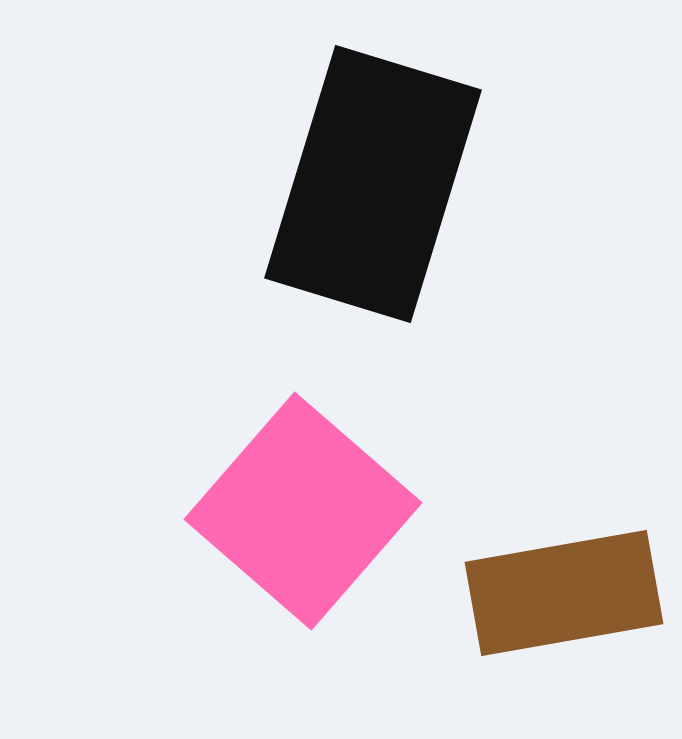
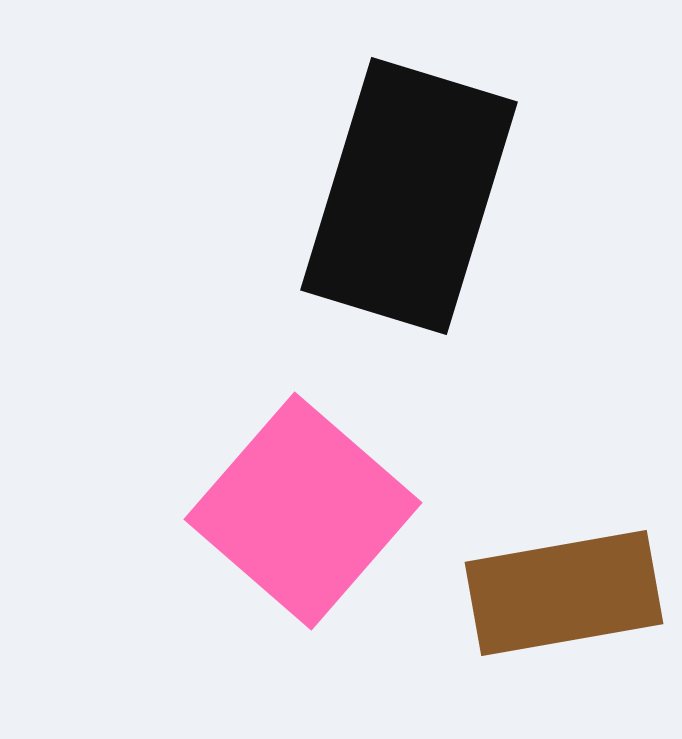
black rectangle: moved 36 px right, 12 px down
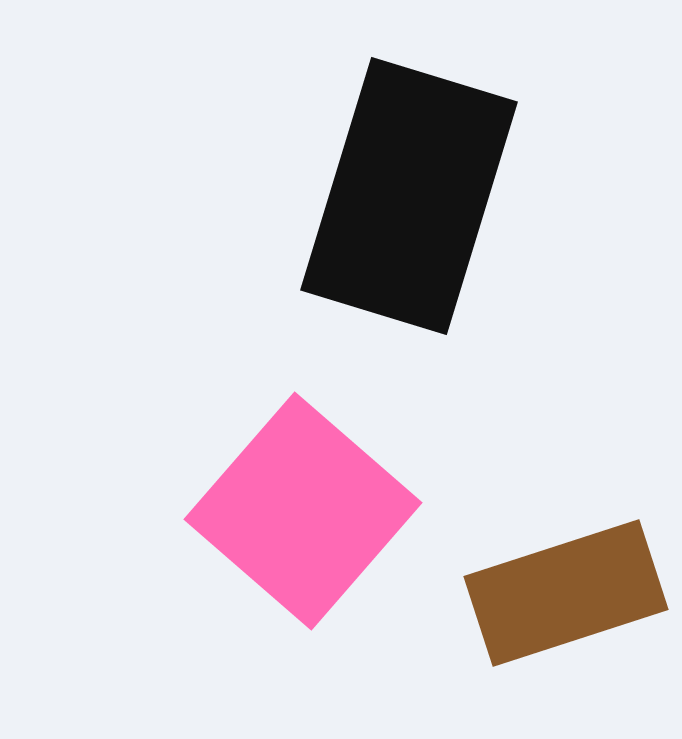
brown rectangle: moved 2 px right; rotated 8 degrees counterclockwise
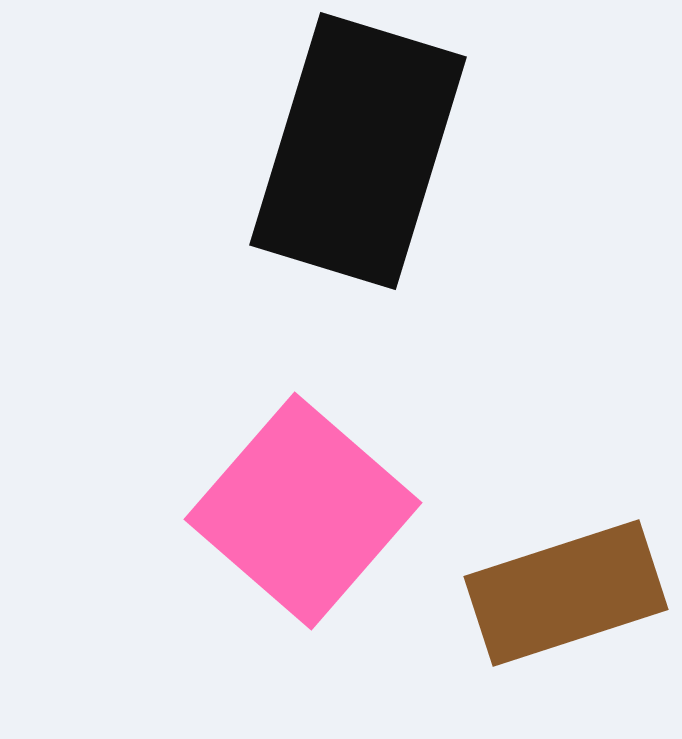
black rectangle: moved 51 px left, 45 px up
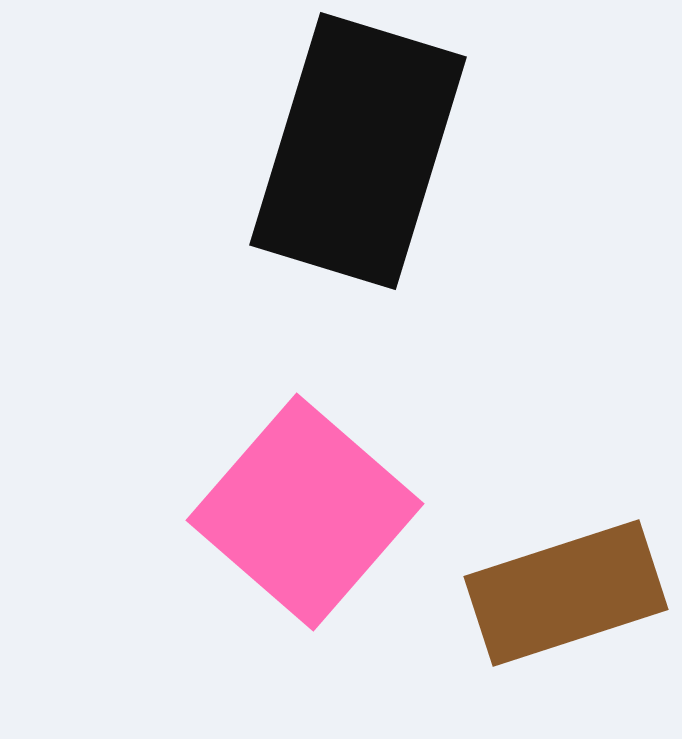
pink square: moved 2 px right, 1 px down
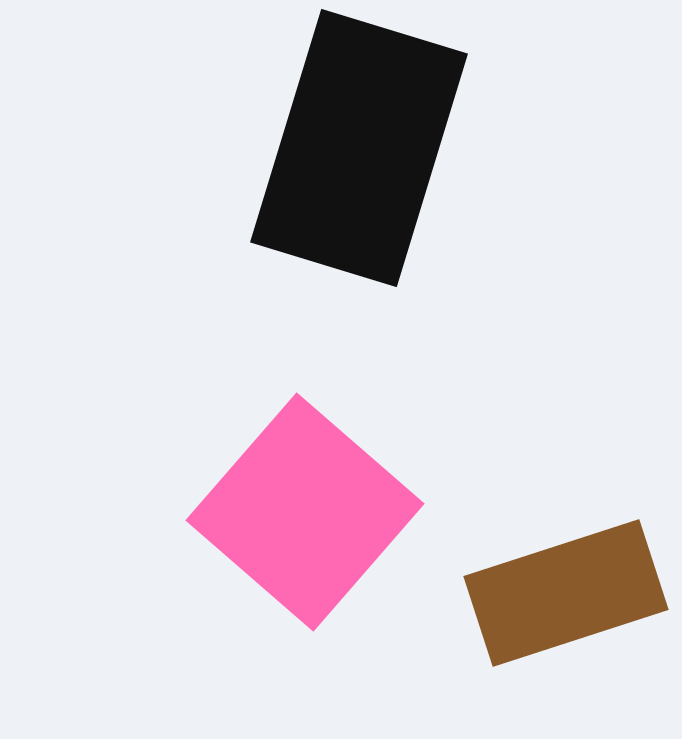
black rectangle: moved 1 px right, 3 px up
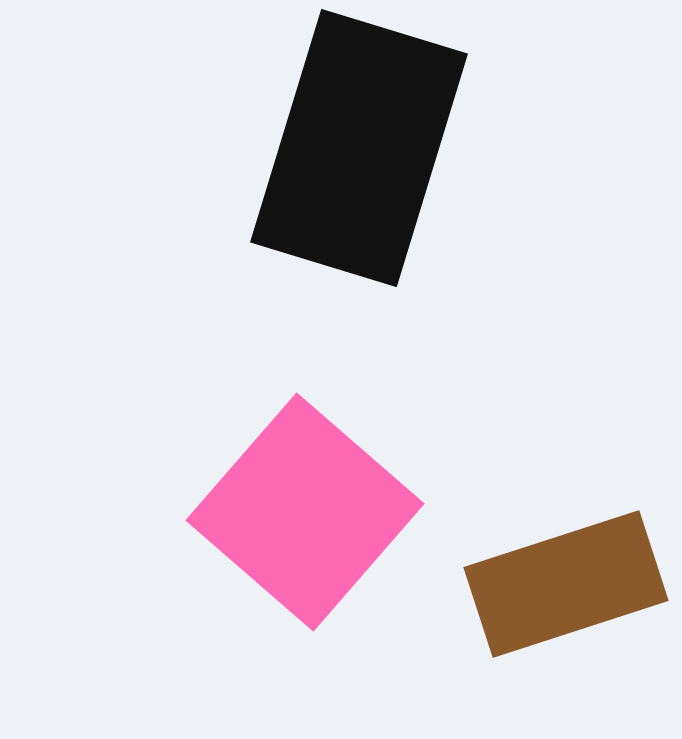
brown rectangle: moved 9 px up
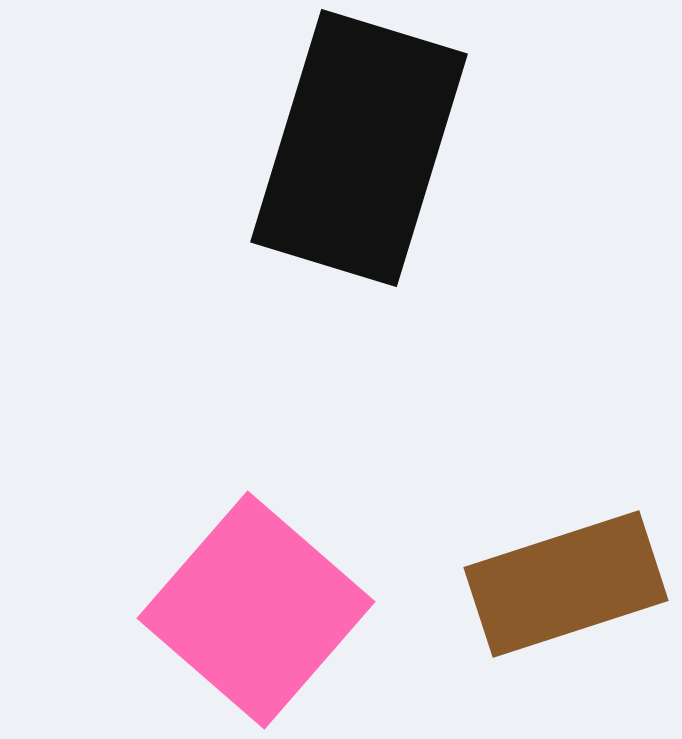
pink square: moved 49 px left, 98 px down
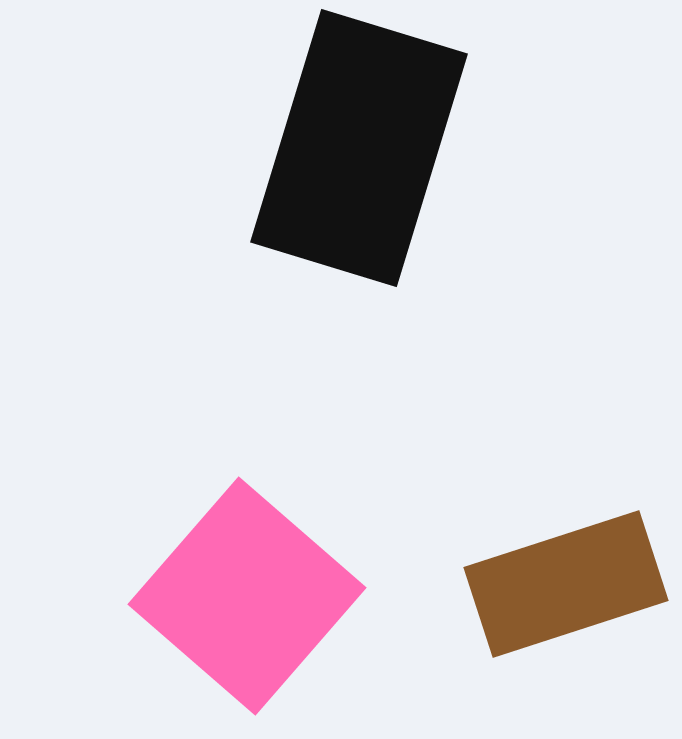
pink square: moved 9 px left, 14 px up
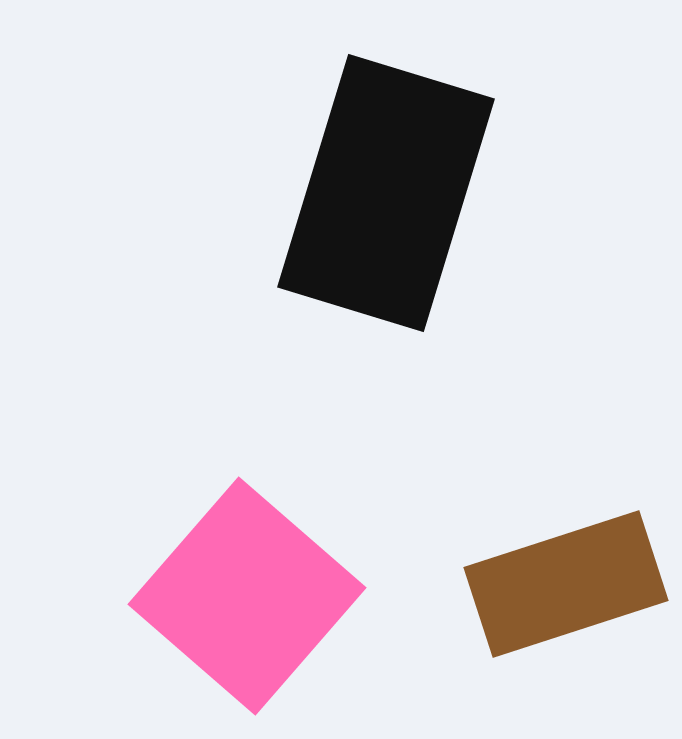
black rectangle: moved 27 px right, 45 px down
